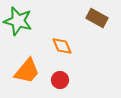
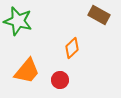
brown rectangle: moved 2 px right, 3 px up
orange diamond: moved 10 px right, 2 px down; rotated 70 degrees clockwise
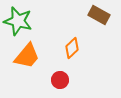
orange trapezoid: moved 15 px up
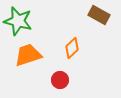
orange trapezoid: moved 1 px right, 1 px up; rotated 148 degrees counterclockwise
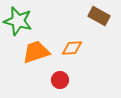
brown rectangle: moved 1 px down
orange diamond: rotated 40 degrees clockwise
orange trapezoid: moved 8 px right, 3 px up
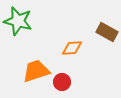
brown rectangle: moved 8 px right, 16 px down
orange trapezoid: moved 19 px down
red circle: moved 2 px right, 2 px down
